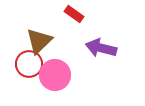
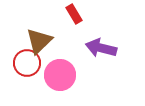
red rectangle: rotated 24 degrees clockwise
red circle: moved 2 px left, 1 px up
pink circle: moved 5 px right
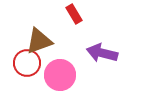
brown triangle: rotated 24 degrees clockwise
purple arrow: moved 1 px right, 5 px down
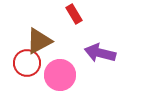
brown triangle: rotated 8 degrees counterclockwise
purple arrow: moved 2 px left
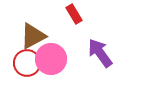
brown triangle: moved 6 px left, 5 px up
purple arrow: rotated 40 degrees clockwise
pink circle: moved 9 px left, 16 px up
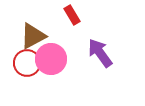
red rectangle: moved 2 px left, 1 px down
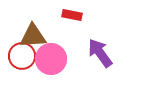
red rectangle: rotated 48 degrees counterclockwise
brown triangle: rotated 24 degrees clockwise
red circle: moved 5 px left, 7 px up
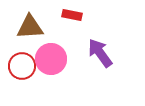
brown triangle: moved 3 px left, 9 px up
red circle: moved 10 px down
